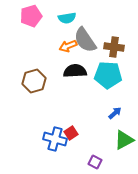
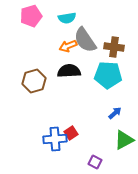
black semicircle: moved 6 px left
blue cross: rotated 20 degrees counterclockwise
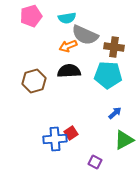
gray semicircle: moved 5 px up; rotated 32 degrees counterclockwise
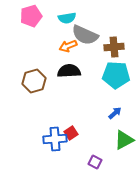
brown cross: rotated 12 degrees counterclockwise
cyan pentagon: moved 8 px right
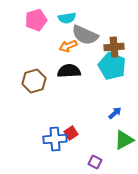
pink pentagon: moved 5 px right, 4 px down
cyan pentagon: moved 4 px left, 9 px up; rotated 20 degrees clockwise
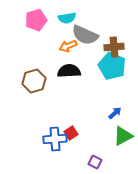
green triangle: moved 1 px left, 4 px up
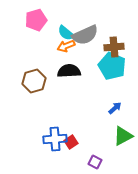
cyan semicircle: moved 1 px left, 15 px down; rotated 48 degrees clockwise
gray semicircle: rotated 48 degrees counterclockwise
orange arrow: moved 2 px left
blue arrow: moved 5 px up
red square: moved 9 px down
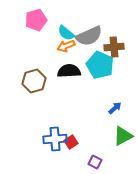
gray semicircle: moved 4 px right, 1 px down
cyan pentagon: moved 12 px left, 1 px up
